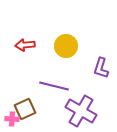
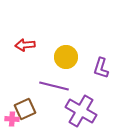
yellow circle: moved 11 px down
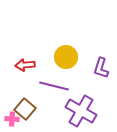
red arrow: moved 20 px down
brown square: rotated 25 degrees counterclockwise
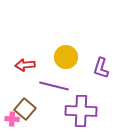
purple cross: rotated 28 degrees counterclockwise
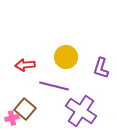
purple cross: rotated 32 degrees clockwise
pink cross: moved 1 px up; rotated 16 degrees counterclockwise
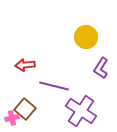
yellow circle: moved 20 px right, 20 px up
purple L-shape: rotated 15 degrees clockwise
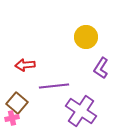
purple line: rotated 20 degrees counterclockwise
brown square: moved 8 px left, 6 px up
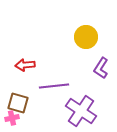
brown square: moved 1 px right; rotated 25 degrees counterclockwise
